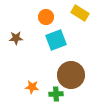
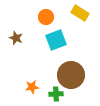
brown star: rotated 24 degrees clockwise
orange star: rotated 16 degrees counterclockwise
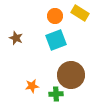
orange circle: moved 9 px right, 1 px up
orange star: moved 1 px up
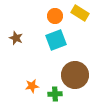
brown circle: moved 4 px right
green cross: moved 1 px left
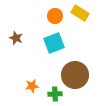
cyan square: moved 2 px left, 3 px down
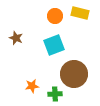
yellow rectangle: rotated 18 degrees counterclockwise
cyan square: moved 2 px down
brown circle: moved 1 px left, 1 px up
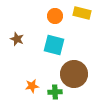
yellow rectangle: moved 2 px right
brown star: moved 1 px right, 1 px down
cyan square: rotated 35 degrees clockwise
green cross: moved 2 px up
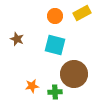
yellow rectangle: rotated 42 degrees counterclockwise
cyan square: moved 1 px right
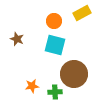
orange circle: moved 1 px left, 5 px down
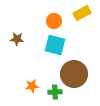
brown star: rotated 16 degrees counterclockwise
